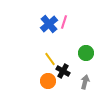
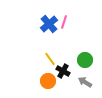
green circle: moved 1 px left, 7 px down
gray arrow: rotated 72 degrees counterclockwise
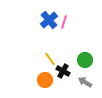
blue cross: moved 4 px up
orange circle: moved 3 px left, 1 px up
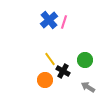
gray arrow: moved 3 px right, 5 px down
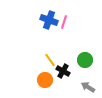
blue cross: rotated 30 degrees counterclockwise
yellow line: moved 1 px down
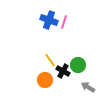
green circle: moved 7 px left, 5 px down
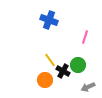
pink line: moved 21 px right, 15 px down
gray arrow: rotated 56 degrees counterclockwise
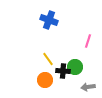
pink line: moved 3 px right, 4 px down
yellow line: moved 2 px left, 1 px up
green circle: moved 3 px left, 2 px down
black cross: rotated 24 degrees counterclockwise
gray arrow: rotated 16 degrees clockwise
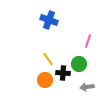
green circle: moved 4 px right, 3 px up
black cross: moved 2 px down
gray arrow: moved 1 px left
